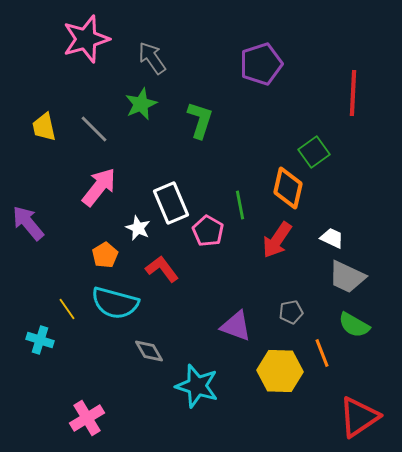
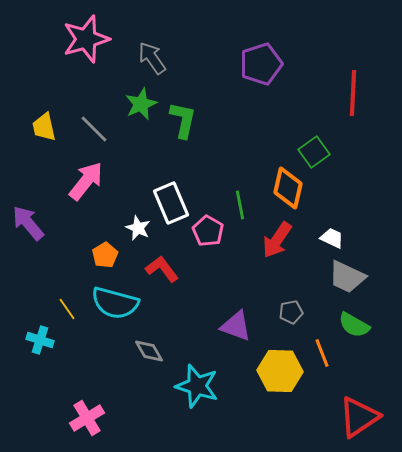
green L-shape: moved 17 px left; rotated 6 degrees counterclockwise
pink arrow: moved 13 px left, 6 px up
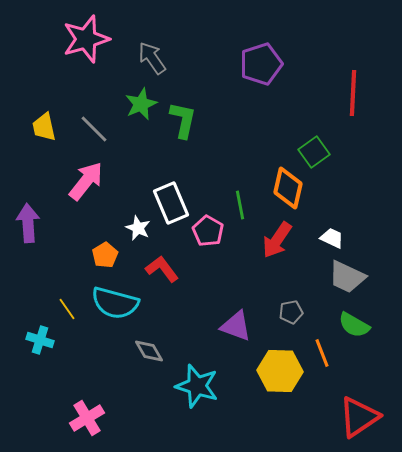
purple arrow: rotated 36 degrees clockwise
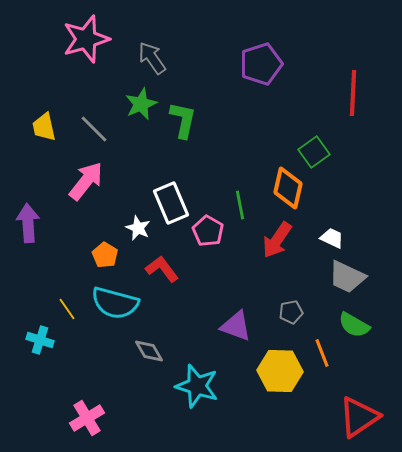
orange pentagon: rotated 10 degrees counterclockwise
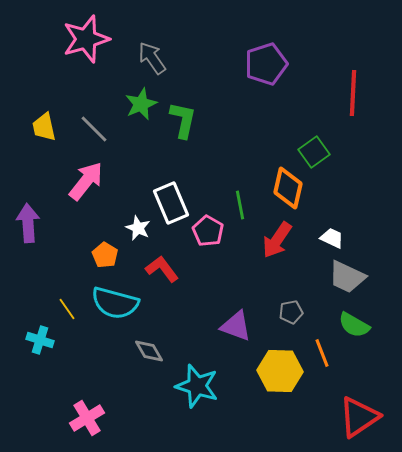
purple pentagon: moved 5 px right
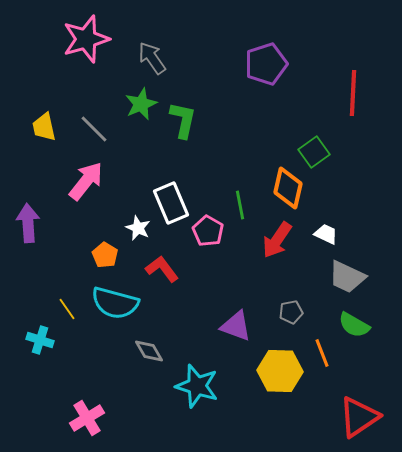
white trapezoid: moved 6 px left, 4 px up
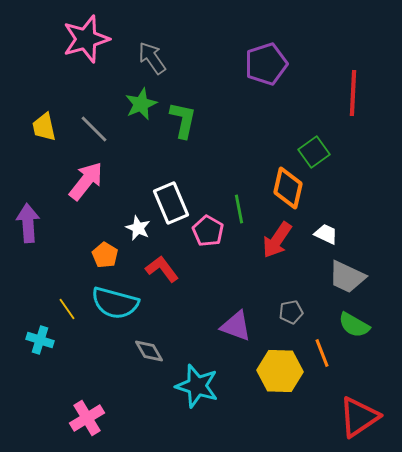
green line: moved 1 px left, 4 px down
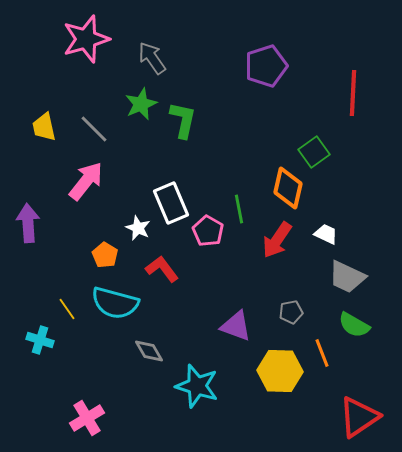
purple pentagon: moved 2 px down
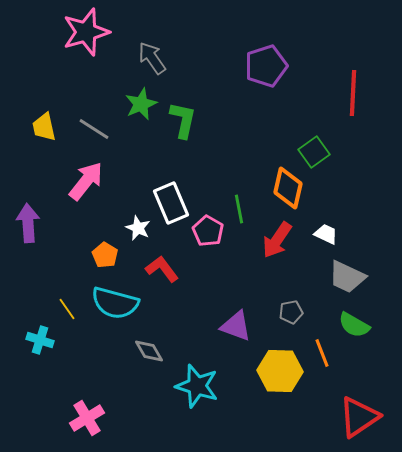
pink star: moved 7 px up
gray line: rotated 12 degrees counterclockwise
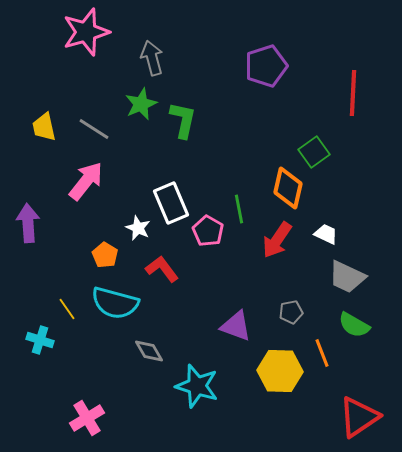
gray arrow: rotated 20 degrees clockwise
